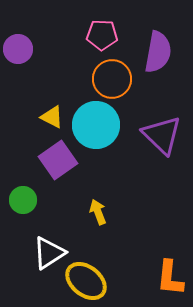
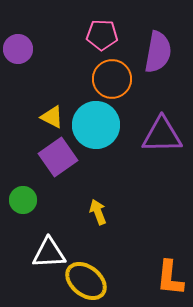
purple triangle: rotated 45 degrees counterclockwise
purple square: moved 3 px up
white triangle: rotated 30 degrees clockwise
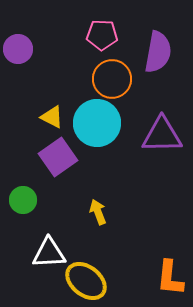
cyan circle: moved 1 px right, 2 px up
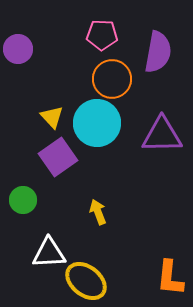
yellow triangle: rotated 20 degrees clockwise
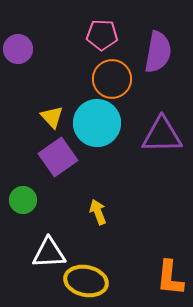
yellow ellipse: rotated 27 degrees counterclockwise
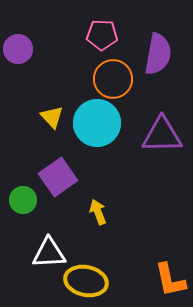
purple semicircle: moved 2 px down
orange circle: moved 1 px right
purple square: moved 20 px down
orange L-shape: moved 2 px down; rotated 18 degrees counterclockwise
